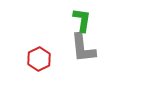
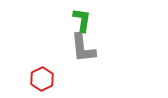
red hexagon: moved 3 px right, 20 px down
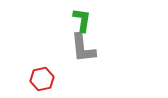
red hexagon: rotated 15 degrees clockwise
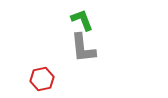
green L-shape: rotated 30 degrees counterclockwise
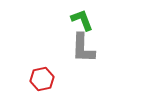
gray L-shape: rotated 8 degrees clockwise
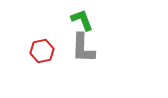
red hexagon: moved 28 px up
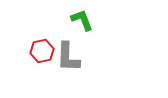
gray L-shape: moved 15 px left, 9 px down
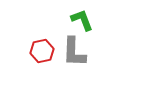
gray L-shape: moved 6 px right, 5 px up
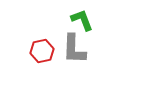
gray L-shape: moved 3 px up
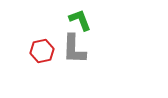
green L-shape: moved 2 px left
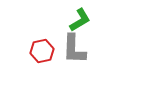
green L-shape: rotated 80 degrees clockwise
